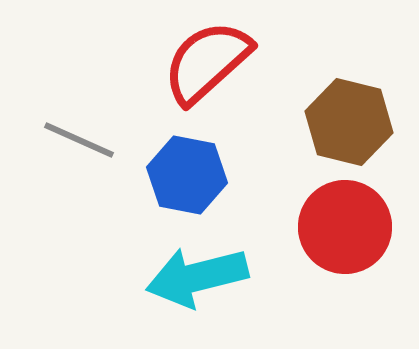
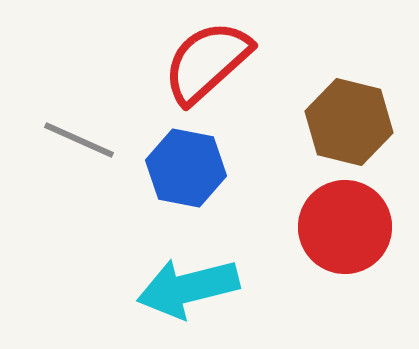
blue hexagon: moved 1 px left, 7 px up
cyan arrow: moved 9 px left, 11 px down
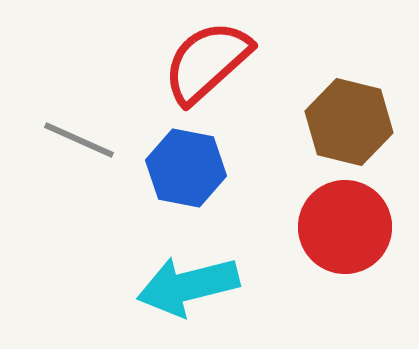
cyan arrow: moved 2 px up
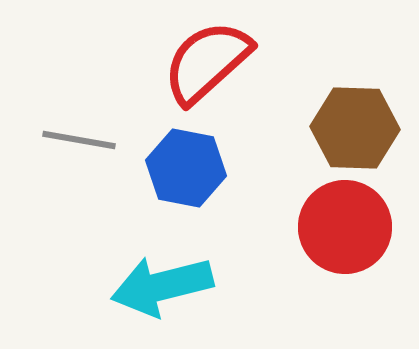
brown hexagon: moved 6 px right, 6 px down; rotated 12 degrees counterclockwise
gray line: rotated 14 degrees counterclockwise
cyan arrow: moved 26 px left
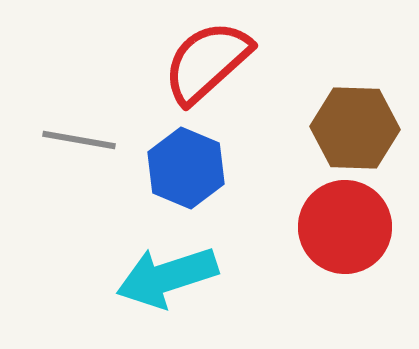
blue hexagon: rotated 12 degrees clockwise
cyan arrow: moved 5 px right, 9 px up; rotated 4 degrees counterclockwise
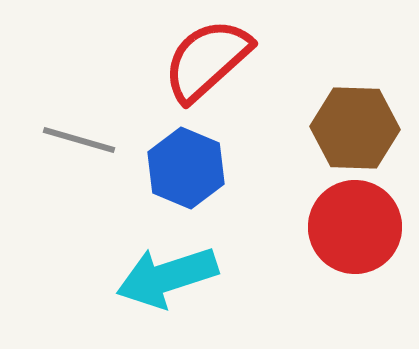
red semicircle: moved 2 px up
gray line: rotated 6 degrees clockwise
red circle: moved 10 px right
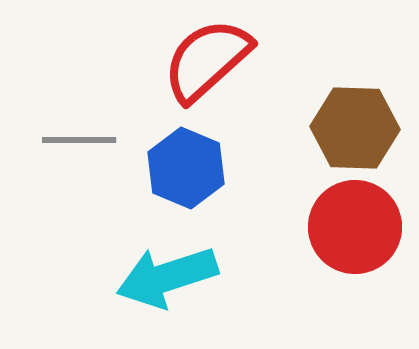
gray line: rotated 16 degrees counterclockwise
